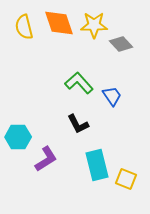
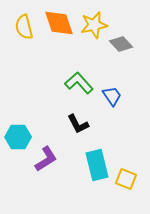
yellow star: rotated 12 degrees counterclockwise
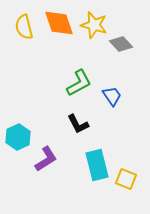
yellow star: rotated 28 degrees clockwise
green L-shape: rotated 104 degrees clockwise
cyan hexagon: rotated 25 degrees counterclockwise
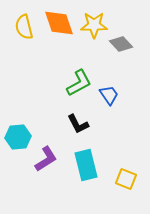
yellow star: rotated 16 degrees counterclockwise
blue trapezoid: moved 3 px left, 1 px up
cyan hexagon: rotated 20 degrees clockwise
cyan rectangle: moved 11 px left
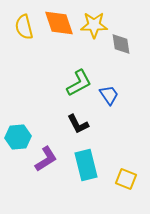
gray diamond: rotated 35 degrees clockwise
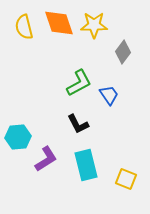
gray diamond: moved 2 px right, 8 px down; rotated 45 degrees clockwise
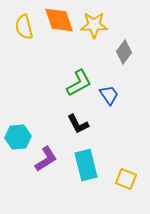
orange diamond: moved 3 px up
gray diamond: moved 1 px right
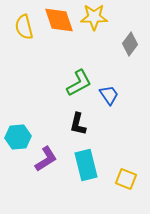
yellow star: moved 8 px up
gray diamond: moved 6 px right, 8 px up
black L-shape: rotated 40 degrees clockwise
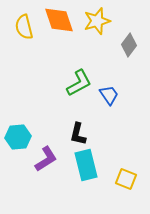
yellow star: moved 3 px right, 4 px down; rotated 16 degrees counterclockwise
gray diamond: moved 1 px left, 1 px down
black L-shape: moved 10 px down
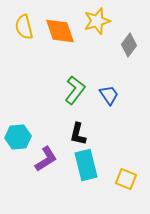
orange diamond: moved 1 px right, 11 px down
green L-shape: moved 4 px left, 7 px down; rotated 24 degrees counterclockwise
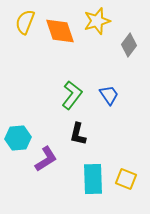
yellow semicircle: moved 1 px right, 5 px up; rotated 35 degrees clockwise
green L-shape: moved 3 px left, 5 px down
cyan hexagon: moved 1 px down
cyan rectangle: moved 7 px right, 14 px down; rotated 12 degrees clockwise
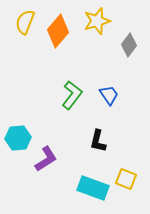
orange diamond: moved 2 px left; rotated 60 degrees clockwise
black L-shape: moved 20 px right, 7 px down
cyan rectangle: moved 9 px down; rotated 68 degrees counterclockwise
